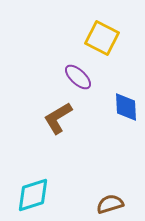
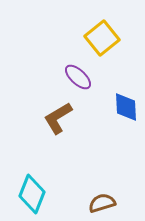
yellow square: rotated 24 degrees clockwise
cyan diamond: moved 1 px left, 1 px up; rotated 51 degrees counterclockwise
brown semicircle: moved 8 px left, 1 px up
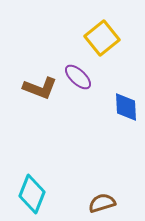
brown L-shape: moved 18 px left, 30 px up; rotated 128 degrees counterclockwise
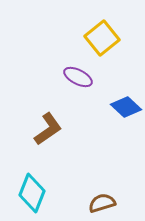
purple ellipse: rotated 16 degrees counterclockwise
brown L-shape: moved 8 px right, 41 px down; rotated 56 degrees counterclockwise
blue diamond: rotated 44 degrees counterclockwise
cyan diamond: moved 1 px up
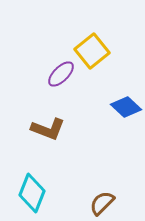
yellow square: moved 10 px left, 13 px down
purple ellipse: moved 17 px left, 3 px up; rotated 72 degrees counterclockwise
brown L-shape: rotated 56 degrees clockwise
brown semicircle: rotated 28 degrees counterclockwise
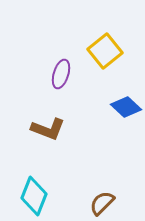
yellow square: moved 13 px right
purple ellipse: rotated 28 degrees counterclockwise
cyan diamond: moved 2 px right, 3 px down
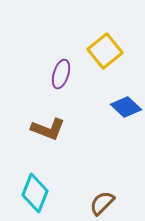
cyan diamond: moved 1 px right, 3 px up
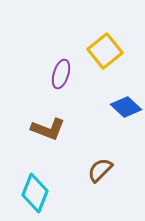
brown semicircle: moved 2 px left, 33 px up
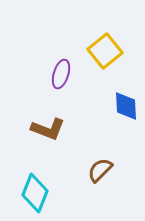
blue diamond: moved 1 px up; rotated 44 degrees clockwise
